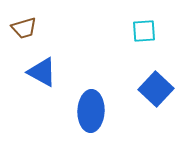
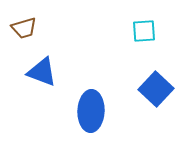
blue triangle: rotated 8 degrees counterclockwise
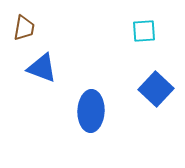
brown trapezoid: rotated 64 degrees counterclockwise
blue triangle: moved 4 px up
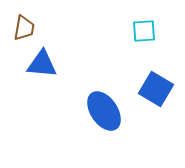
blue triangle: moved 4 px up; rotated 16 degrees counterclockwise
blue square: rotated 12 degrees counterclockwise
blue ellipse: moved 13 px right; rotated 36 degrees counterclockwise
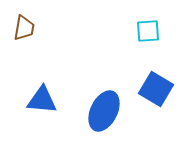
cyan square: moved 4 px right
blue triangle: moved 36 px down
blue ellipse: rotated 60 degrees clockwise
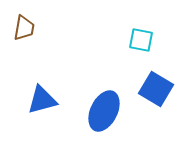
cyan square: moved 7 px left, 9 px down; rotated 15 degrees clockwise
blue triangle: rotated 20 degrees counterclockwise
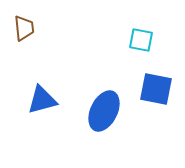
brown trapezoid: rotated 16 degrees counterclockwise
blue square: rotated 20 degrees counterclockwise
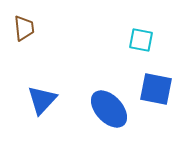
blue triangle: rotated 32 degrees counterclockwise
blue ellipse: moved 5 px right, 2 px up; rotated 69 degrees counterclockwise
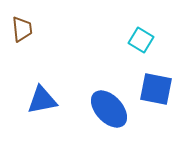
brown trapezoid: moved 2 px left, 1 px down
cyan square: rotated 20 degrees clockwise
blue triangle: rotated 36 degrees clockwise
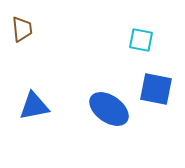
cyan square: rotated 20 degrees counterclockwise
blue triangle: moved 8 px left, 6 px down
blue ellipse: rotated 12 degrees counterclockwise
